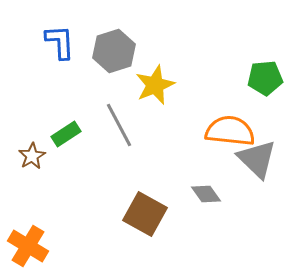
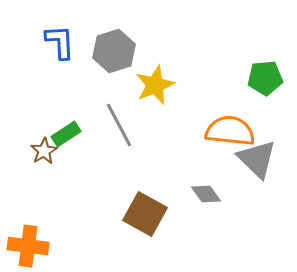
brown star: moved 12 px right, 5 px up
orange cross: rotated 24 degrees counterclockwise
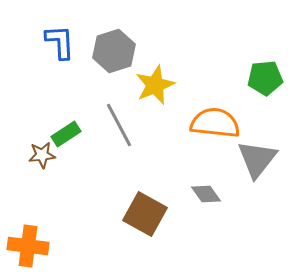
orange semicircle: moved 15 px left, 8 px up
brown star: moved 2 px left, 4 px down; rotated 24 degrees clockwise
gray triangle: rotated 24 degrees clockwise
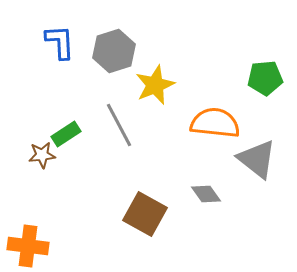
gray triangle: rotated 30 degrees counterclockwise
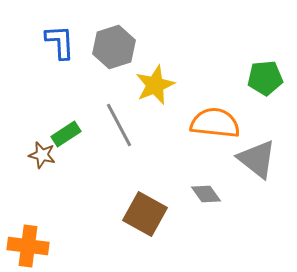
gray hexagon: moved 4 px up
brown star: rotated 20 degrees clockwise
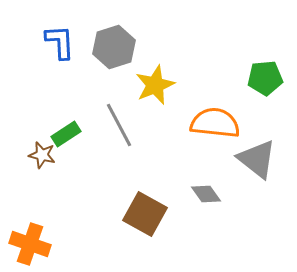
orange cross: moved 2 px right, 2 px up; rotated 12 degrees clockwise
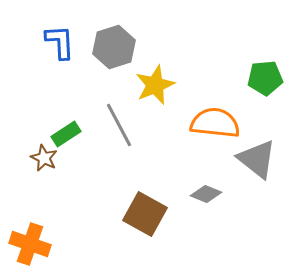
brown star: moved 2 px right, 3 px down; rotated 12 degrees clockwise
gray diamond: rotated 32 degrees counterclockwise
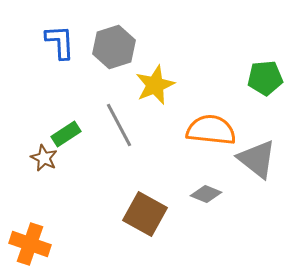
orange semicircle: moved 4 px left, 7 px down
